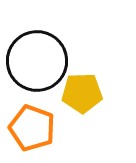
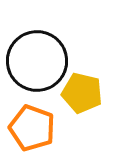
yellow pentagon: rotated 15 degrees clockwise
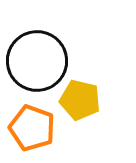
yellow pentagon: moved 2 px left, 7 px down
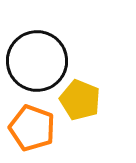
yellow pentagon: rotated 9 degrees clockwise
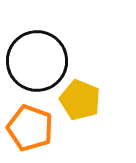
orange pentagon: moved 2 px left
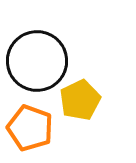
yellow pentagon: rotated 24 degrees clockwise
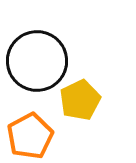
orange pentagon: moved 8 px down; rotated 24 degrees clockwise
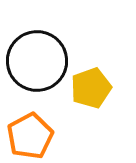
yellow pentagon: moved 11 px right, 12 px up; rotated 6 degrees clockwise
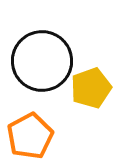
black circle: moved 5 px right
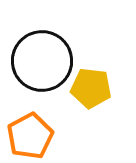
yellow pentagon: rotated 27 degrees clockwise
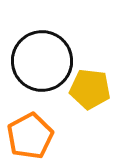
yellow pentagon: moved 1 px left, 1 px down
